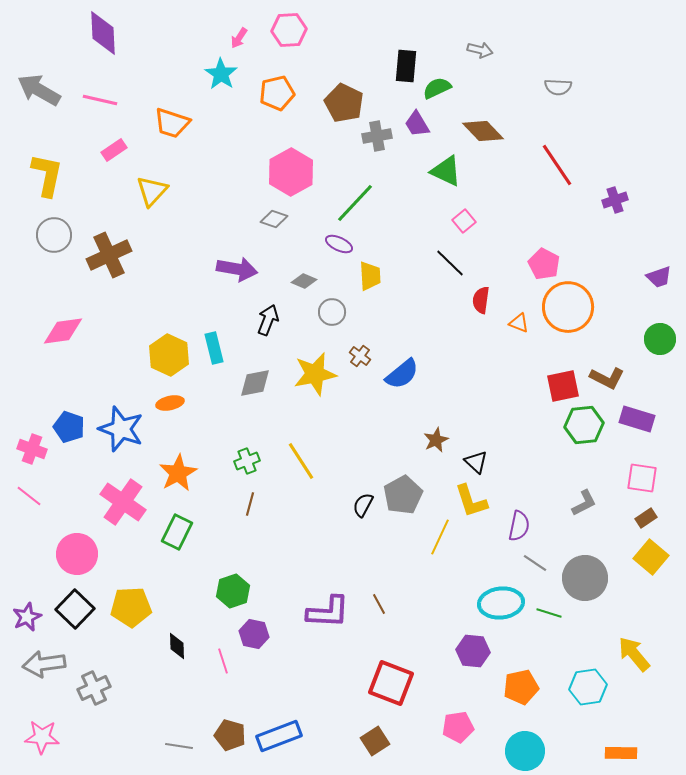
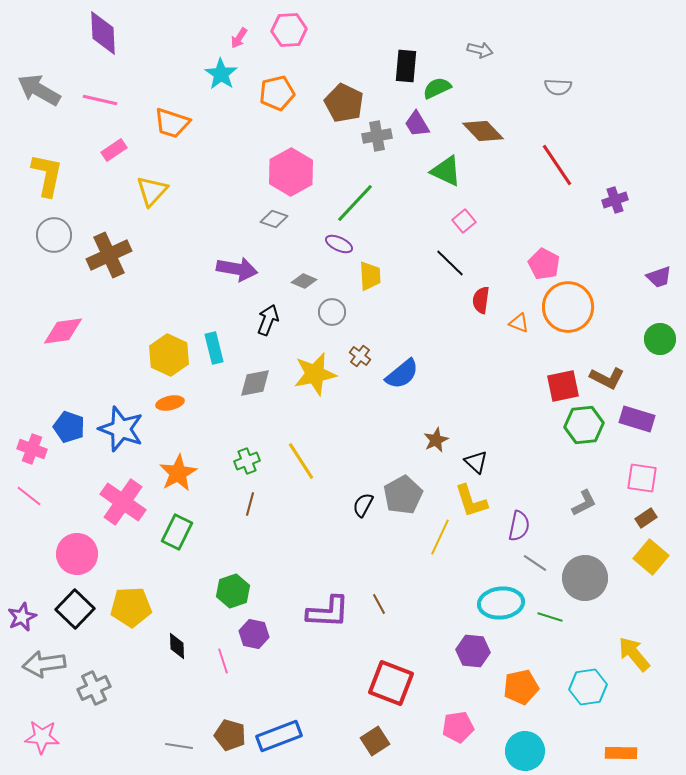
green line at (549, 613): moved 1 px right, 4 px down
purple star at (27, 617): moved 5 px left
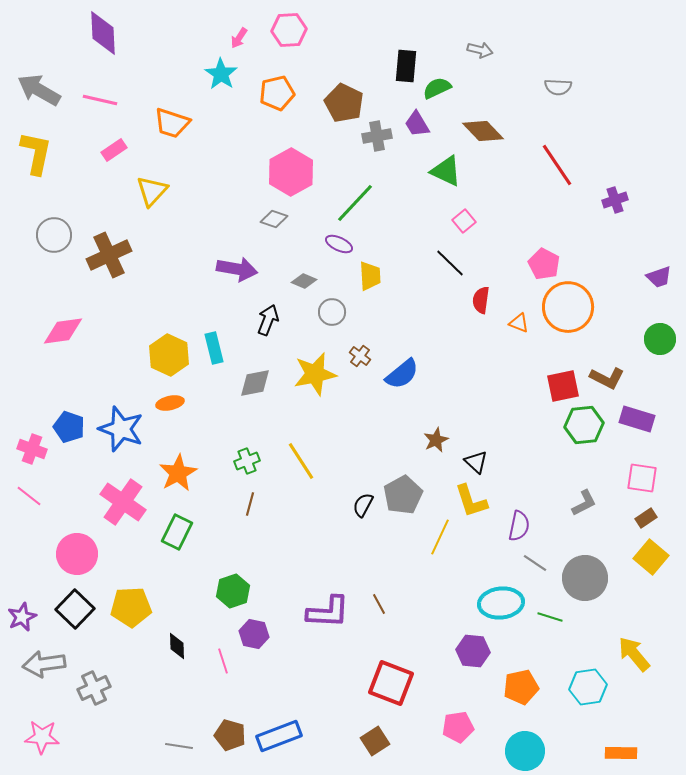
yellow L-shape at (47, 175): moved 11 px left, 22 px up
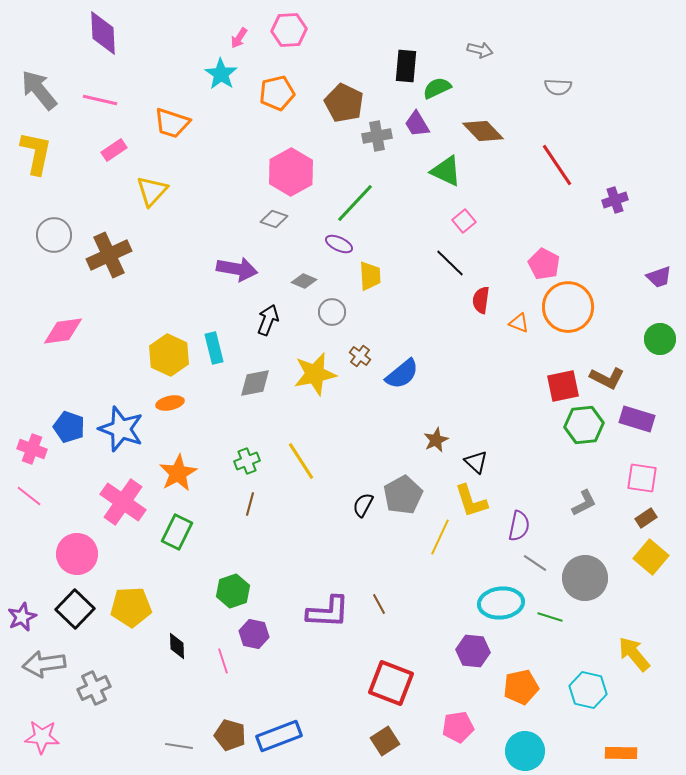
gray arrow at (39, 90): rotated 21 degrees clockwise
cyan hexagon at (588, 687): moved 3 px down; rotated 21 degrees clockwise
brown square at (375, 741): moved 10 px right
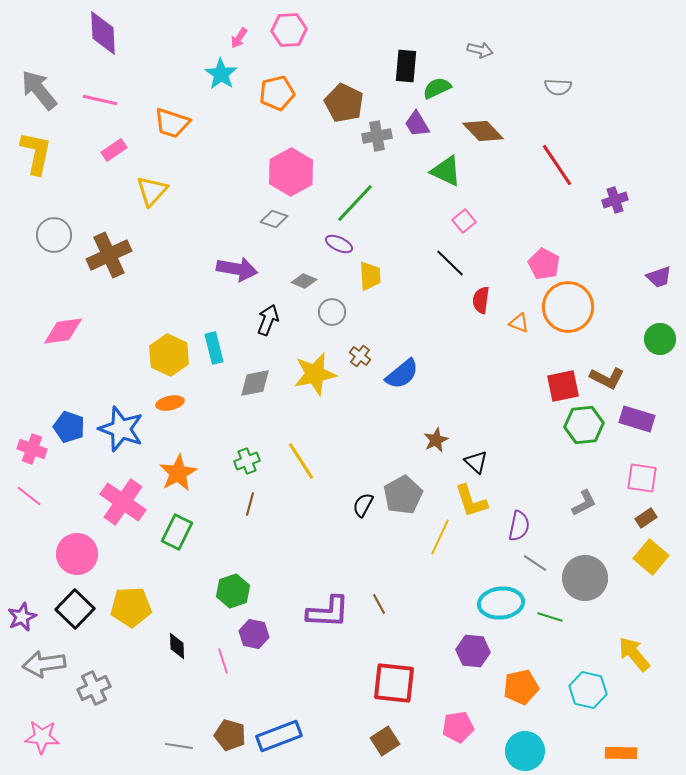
red square at (391, 683): moved 3 px right; rotated 15 degrees counterclockwise
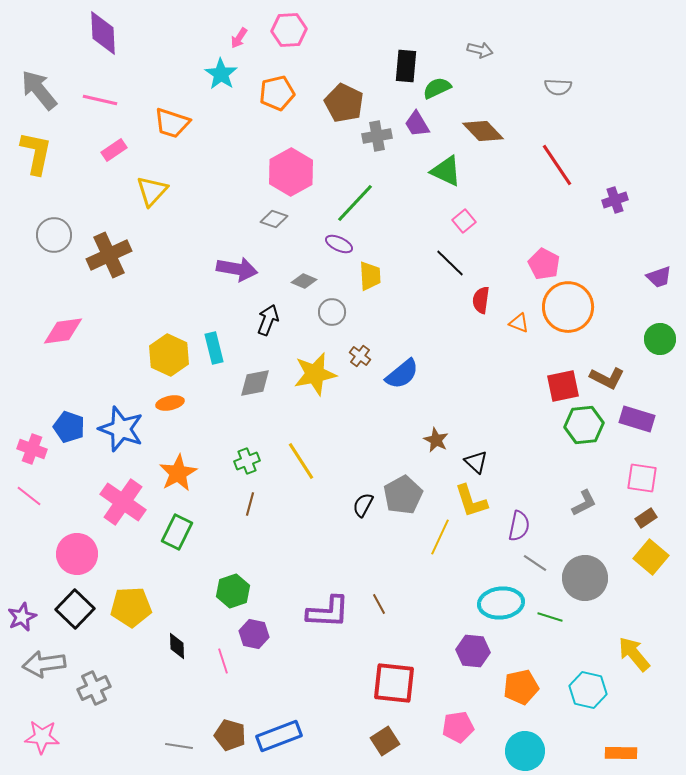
brown star at (436, 440): rotated 20 degrees counterclockwise
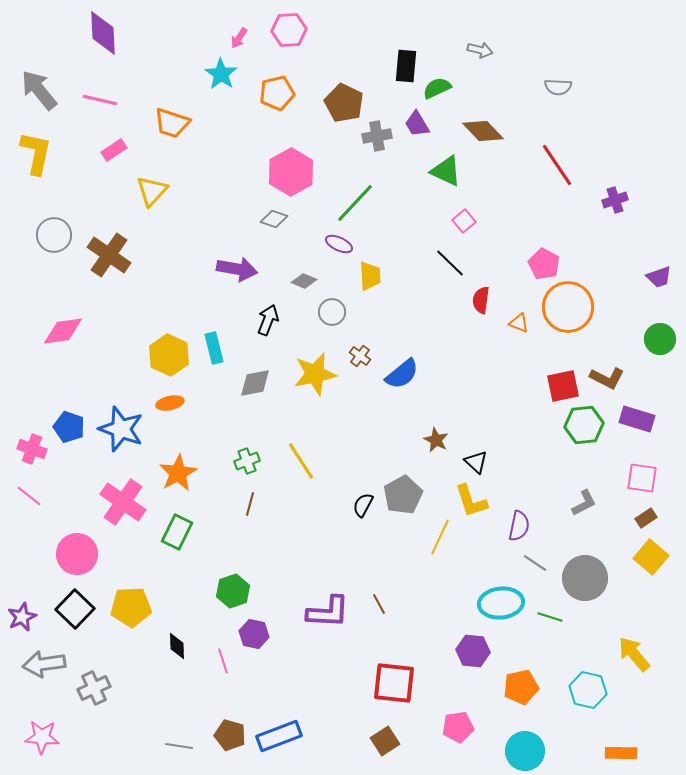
brown cross at (109, 255): rotated 30 degrees counterclockwise
